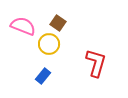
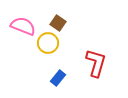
yellow circle: moved 1 px left, 1 px up
blue rectangle: moved 15 px right, 2 px down
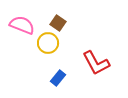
pink semicircle: moved 1 px left, 1 px up
red L-shape: rotated 136 degrees clockwise
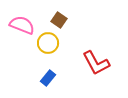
brown square: moved 1 px right, 3 px up
blue rectangle: moved 10 px left
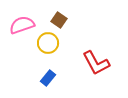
pink semicircle: rotated 40 degrees counterclockwise
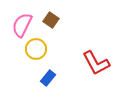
brown square: moved 8 px left
pink semicircle: rotated 45 degrees counterclockwise
yellow circle: moved 12 px left, 6 px down
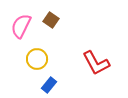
pink semicircle: moved 1 px left, 1 px down
yellow circle: moved 1 px right, 10 px down
blue rectangle: moved 1 px right, 7 px down
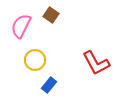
brown square: moved 5 px up
yellow circle: moved 2 px left, 1 px down
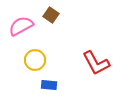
pink semicircle: rotated 35 degrees clockwise
blue rectangle: rotated 56 degrees clockwise
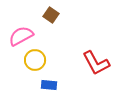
pink semicircle: moved 10 px down
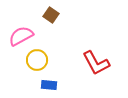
yellow circle: moved 2 px right
